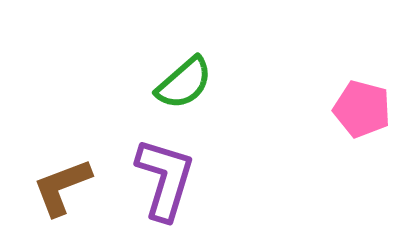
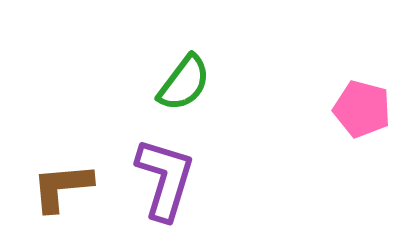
green semicircle: rotated 12 degrees counterclockwise
brown L-shape: rotated 16 degrees clockwise
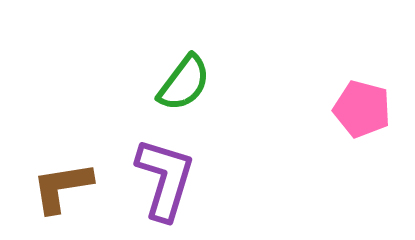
brown L-shape: rotated 4 degrees counterclockwise
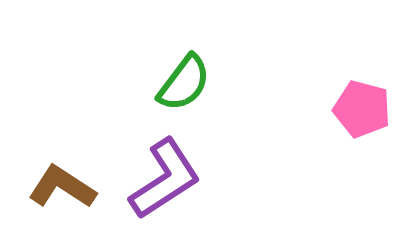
purple L-shape: rotated 40 degrees clockwise
brown L-shape: rotated 42 degrees clockwise
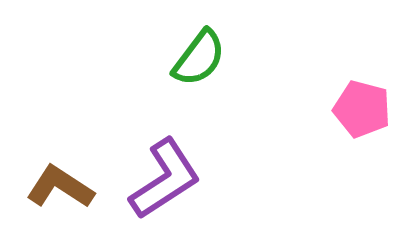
green semicircle: moved 15 px right, 25 px up
brown L-shape: moved 2 px left
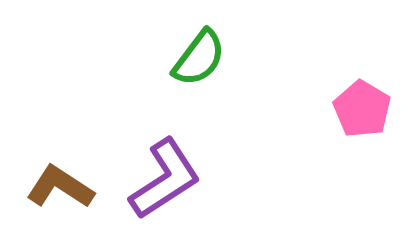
pink pentagon: rotated 16 degrees clockwise
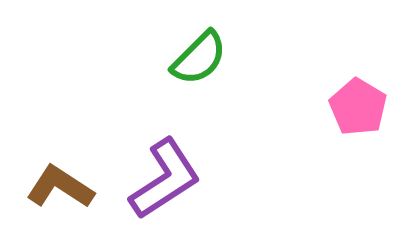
green semicircle: rotated 8 degrees clockwise
pink pentagon: moved 4 px left, 2 px up
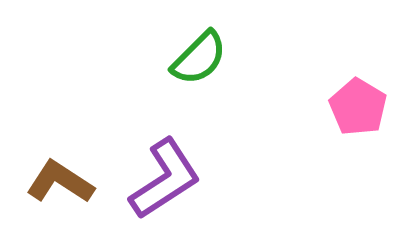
brown L-shape: moved 5 px up
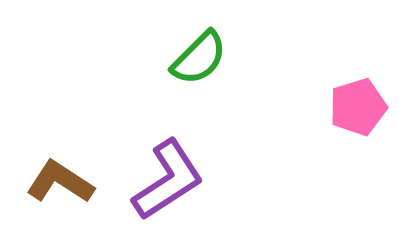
pink pentagon: rotated 24 degrees clockwise
purple L-shape: moved 3 px right, 1 px down
